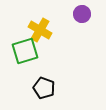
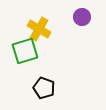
purple circle: moved 3 px down
yellow cross: moved 1 px left, 1 px up
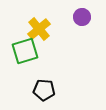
yellow cross: rotated 20 degrees clockwise
black pentagon: moved 2 px down; rotated 15 degrees counterclockwise
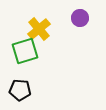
purple circle: moved 2 px left, 1 px down
black pentagon: moved 24 px left
